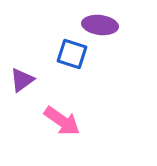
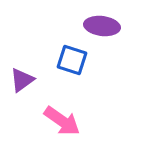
purple ellipse: moved 2 px right, 1 px down
blue square: moved 6 px down
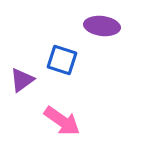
blue square: moved 10 px left
